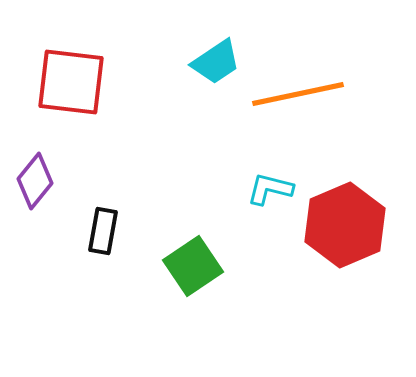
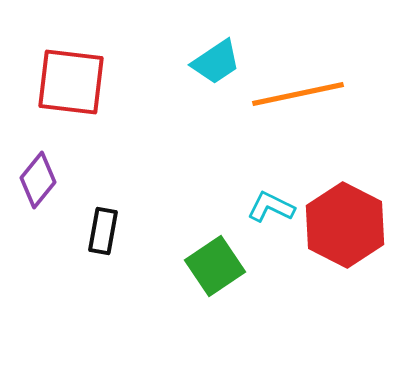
purple diamond: moved 3 px right, 1 px up
cyan L-shape: moved 1 px right, 18 px down; rotated 12 degrees clockwise
red hexagon: rotated 10 degrees counterclockwise
green square: moved 22 px right
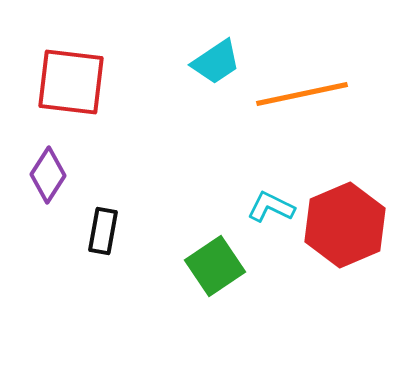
orange line: moved 4 px right
purple diamond: moved 10 px right, 5 px up; rotated 6 degrees counterclockwise
red hexagon: rotated 10 degrees clockwise
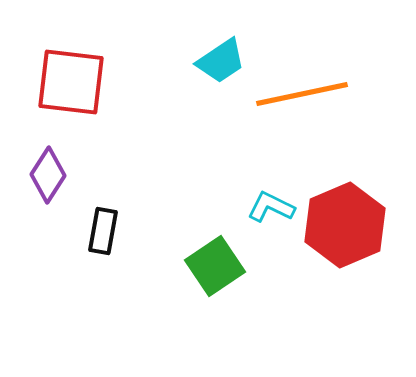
cyan trapezoid: moved 5 px right, 1 px up
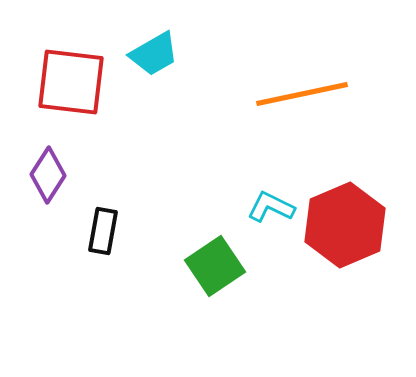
cyan trapezoid: moved 67 px left, 7 px up; rotated 4 degrees clockwise
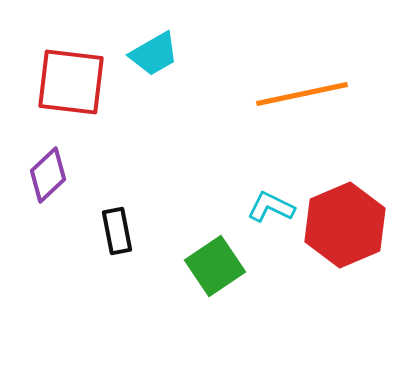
purple diamond: rotated 14 degrees clockwise
black rectangle: moved 14 px right; rotated 21 degrees counterclockwise
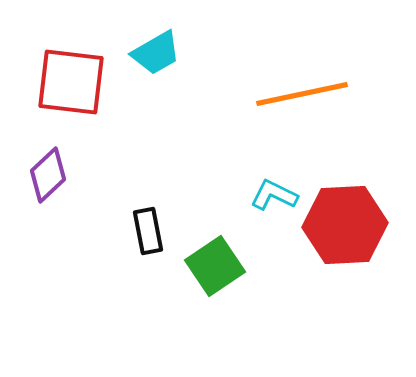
cyan trapezoid: moved 2 px right, 1 px up
cyan L-shape: moved 3 px right, 12 px up
red hexagon: rotated 20 degrees clockwise
black rectangle: moved 31 px right
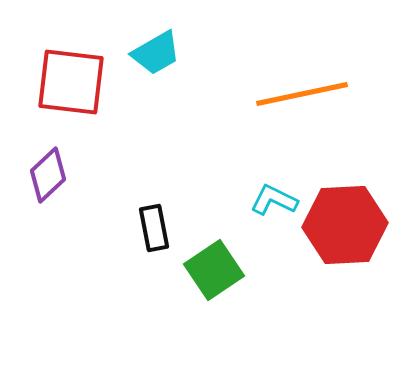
cyan L-shape: moved 5 px down
black rectangle: moved 6 px right, 3 px up
green square: moved 1 px left, 4 px down
